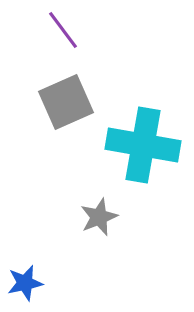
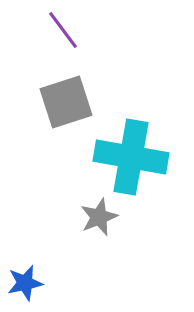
gray square: rotated 6 degrees clockwise
cyan cross: moved 12 px left, 12 px down
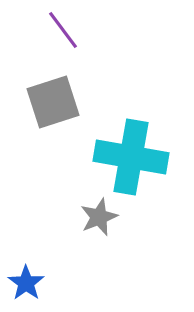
gray square: moved 13 px left
blue star: moved 1 px right; rotated 24 degrees counterclockwise
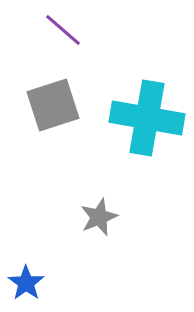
purple line: rotated 12 degrees counterclockwise
gray square: moved 3 px down
cyan cross: moved 16 px right, 39 px up
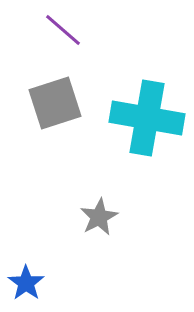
gray square: moved 2 px right, 2 px up
gray star: rotated 6 degrees counterclockwise
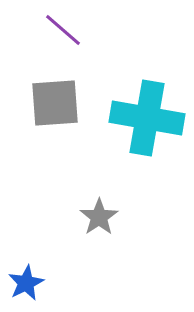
gray square: rotated 14 degrees clockwise
gray star: rotated 6 degrees counterclockwise
blue star: rotated 9 degrees clockwise
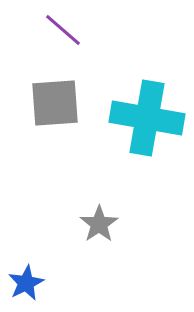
gray star: moved 7 px down
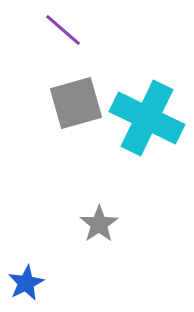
gray square: moved 21 px right; rotated 12 degrees counterclockwise
cyan cross: rotated 16 degrees clockwise
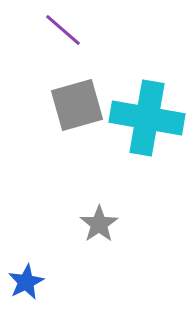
gray square: moved 1 px right, 2 px down
cyan cross: rotated 16 degrees counterclockwise
blue star: moved 1 px up
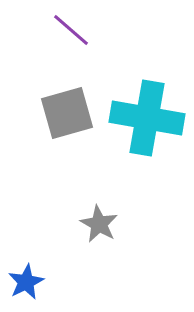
purple line: moved 8 px right
gray square: moved 10 px left, 8 px down
gray star: rotated 9 degrees counterclockwise
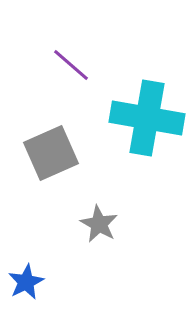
purple line: moved 35 px down
gray square: moved 16 px left, 40 px down; rotated 8 degrees counterclockwise
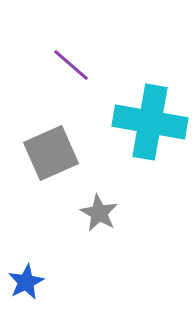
cyan cross: moved 3 px right, 4 px down
gray star: moved 11 px up
